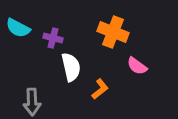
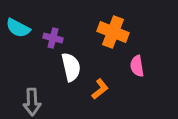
pink semicircle: rotated 45 degrees clockwise
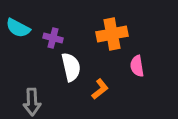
orange cross: moved 1 px left, 2 px down; rotated 32 degrees counterclockwise
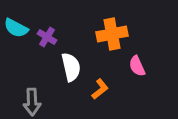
cyan semicircle: moved 2 px left
purple cross: moved 6 px left, 1 px up; rotated 18 degrees clockwise
pink semicircle: rotated 15 degrees counterclockwise
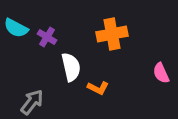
pink semicircle: moved 24 px right, 7 px down
orange L-shape: moved 2 px left, 1 px up; rotated 65 degrees clockwise
gray arrow: rotated 140 degrees counterclockwise
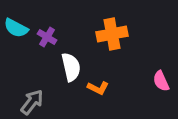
pink semicircle: moved 8 px down
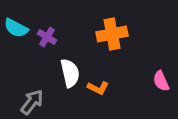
white semicircle: moved 1 px left, 6 px down
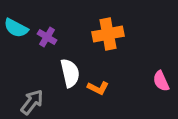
orange cross: moved 4 px left
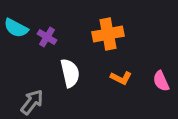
orange L-shape: moved 23 px right, 10 px up
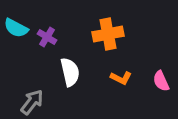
white semicircle: moved 1 px up
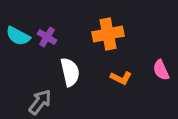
cyan semicircle: moved 2 px right, 8 px down
pink semicircle: moved 11 px up
gray arrow: moved 8 px right
